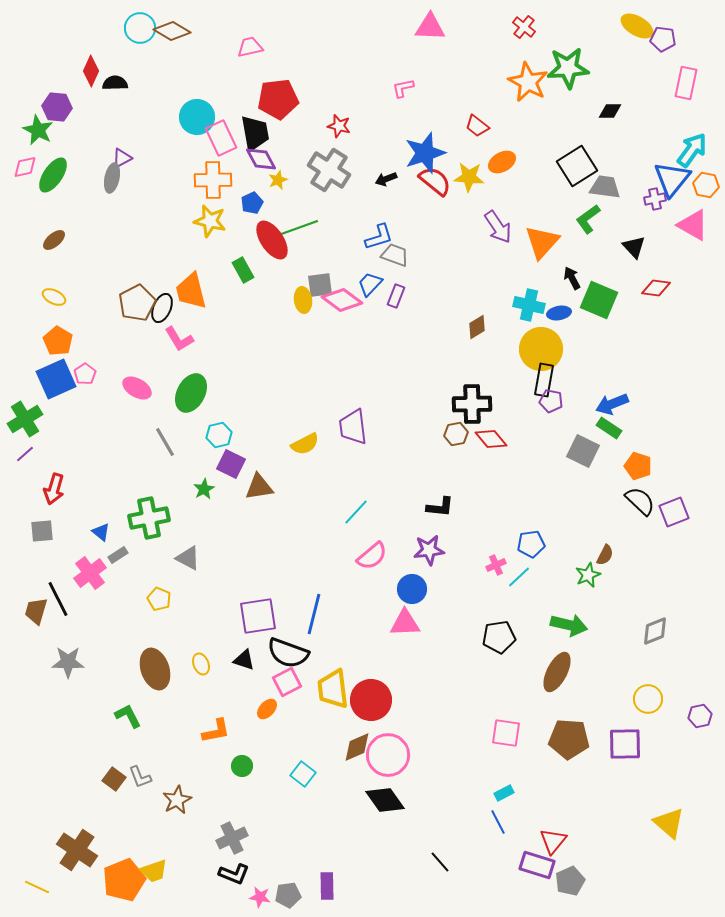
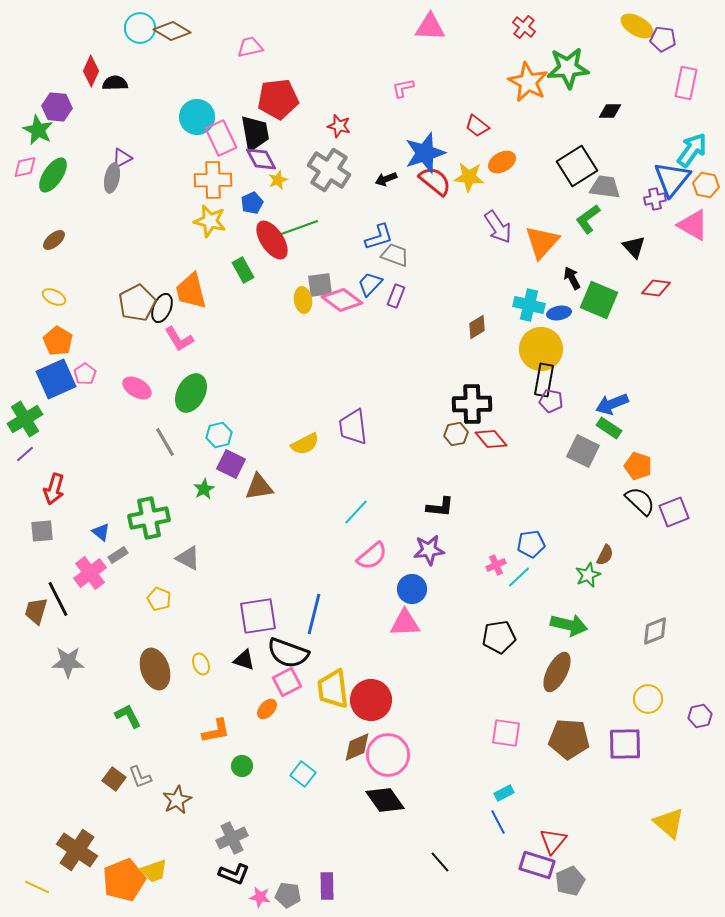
gray pentagon at (288, 895): rotated 15 degrees clockwise
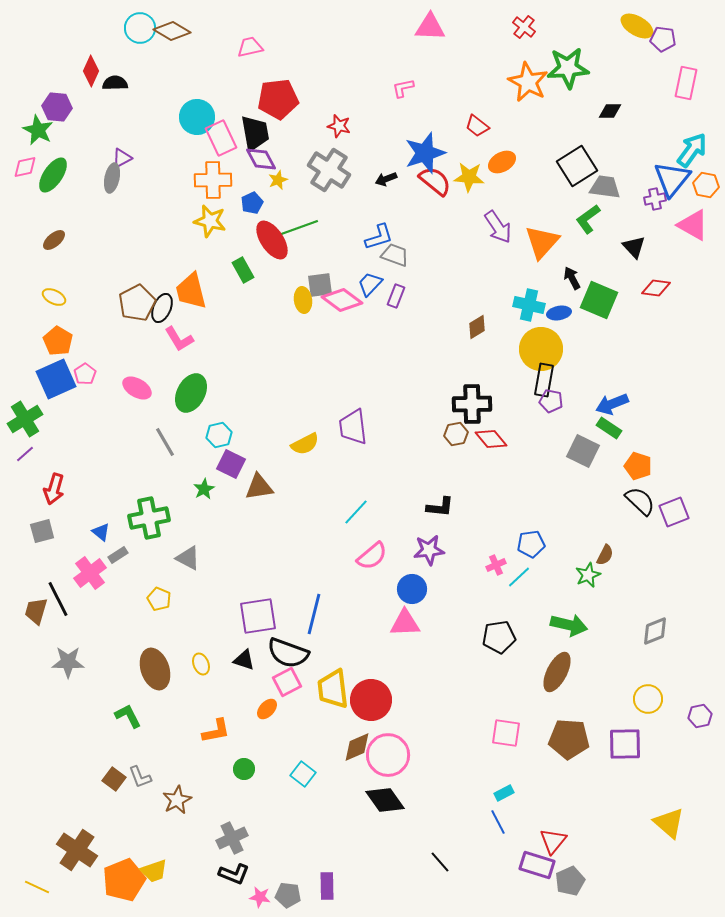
gray square at (42, 531): rotated 10 degrees counterclockwise
green circle at (242, 766): moved 2 px right, 3 px down
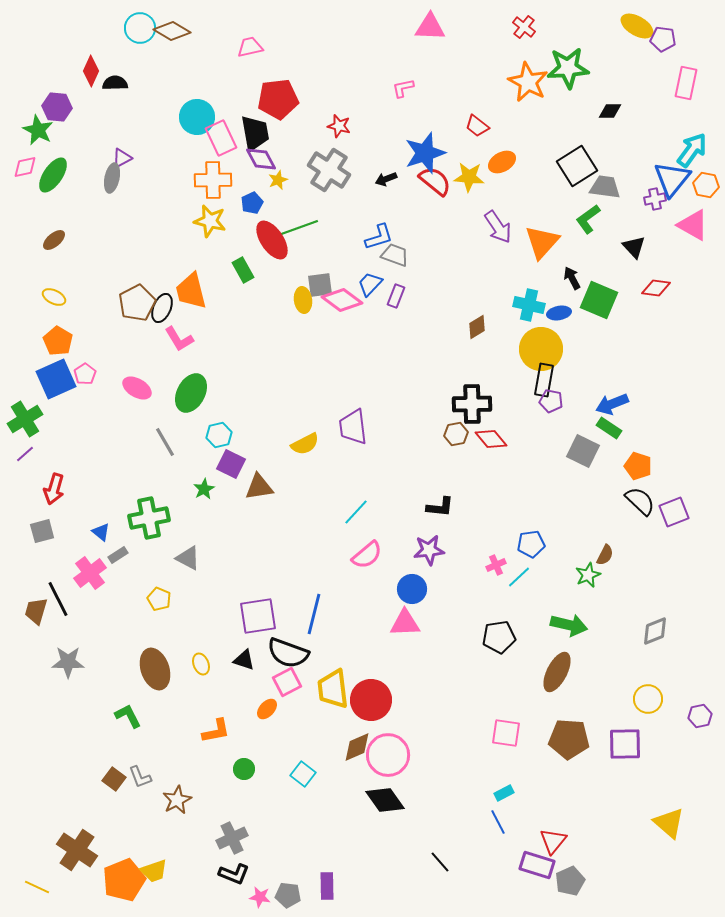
pink semicircle at (372, 556): moved 5 px left, 1 px up
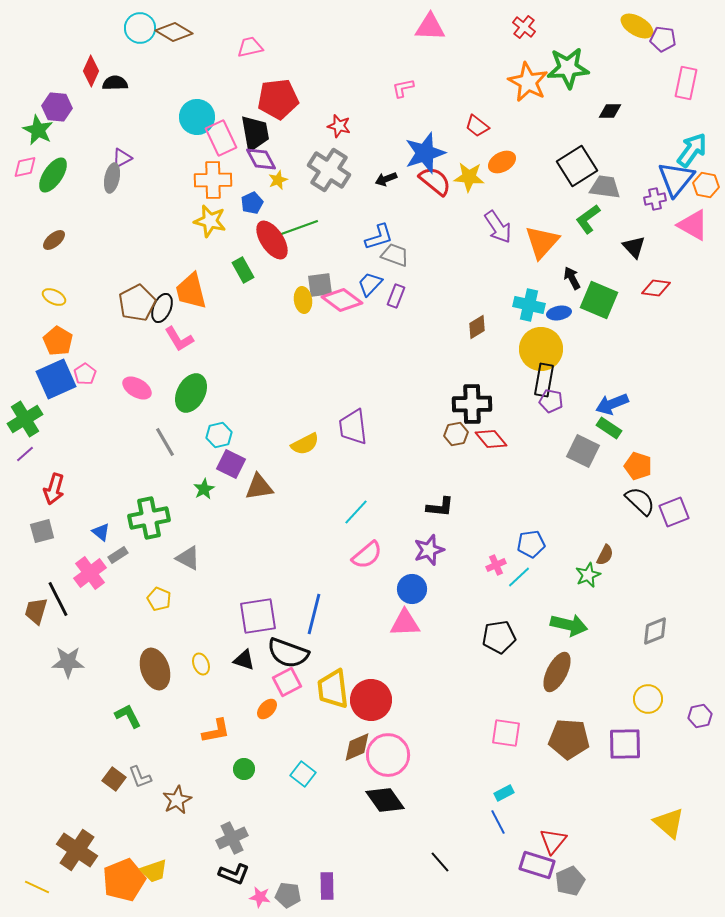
brown diamond at (172, 31): moved 2 px right, 1 px down
blue triangle at (672, 179): moved 4 px right
purple star at (429, 550): rotated 12 degrees counterclockwise
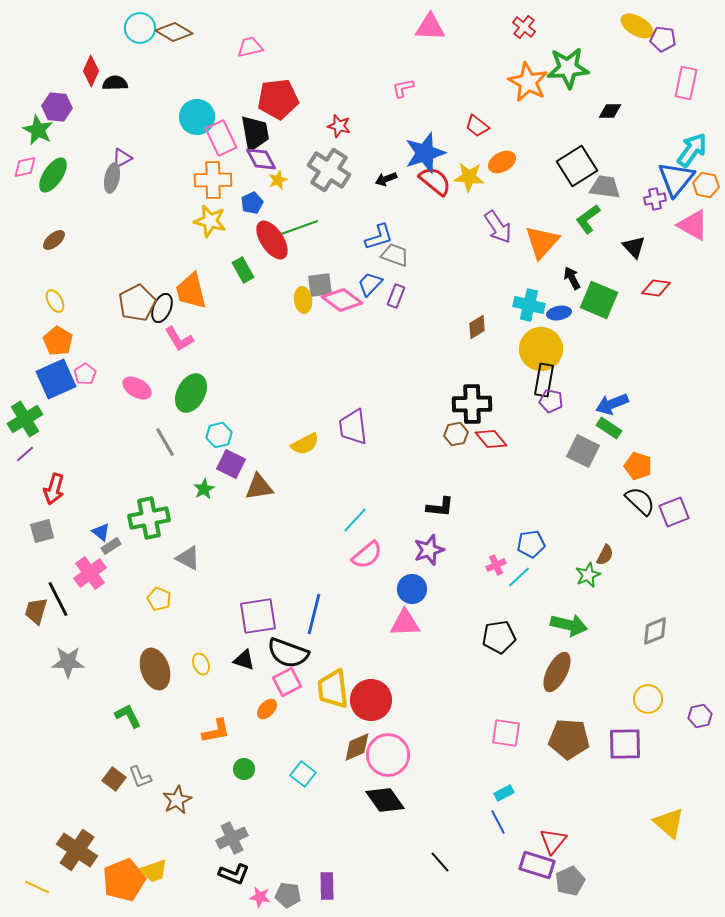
yellow ellipse at (54, 297): moved 1 px right, 4 px down; rotated 35 degrees clockwise
cyan line at (356, 512): moved 1 px left, 8 px down
gray rectangle at (118, 555): moved 7 px left, 9 px up
